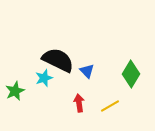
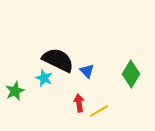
cyan star: rotated 30 degrees counterclockwise
yellow line: moved 11 px left, 5 px down
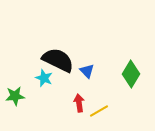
green star: moved 5 px down; rotated 18 degrees clockwise
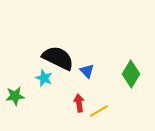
black semicircle: moved 2 px up
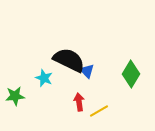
black semicircle: moved 11 px right, 2 px down
red arrow: moved 1 px up
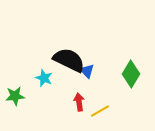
yellow line: moved 1 px right
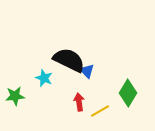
green diamond: moved 3 px left, 19 px down
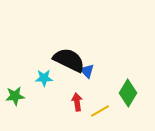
cyan star: rotated 24 degrees counterclockwise
red arrow: moved 2 px left
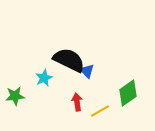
cyan star: rotated 24 degrees counterclockwise
green diamond: rotated 24 degrees clockwise
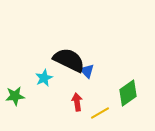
yellow line: moved 2 px down
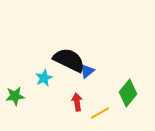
blue triangle: rotated 35 degrees clockwise
green diamond: rotated 16 degrees counterclockwise
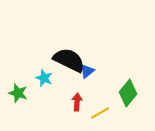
cyan star: rotated 24 degrees counterclockwise
green star: moved 3 px right, 3 px up; rotated 24 degrees clockwise
red arrow: rotated 12 degrees clockwise
